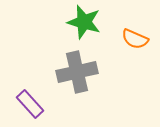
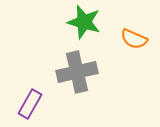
orange semicircle: moved 1 px left
purple rectangle: rotated 72 degrees clockwise
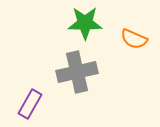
green star: moved 1 px right, 1 px down; rotated 16 degrees counterclockwise
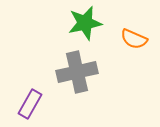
green star: rotated 12 degrees counterclockwise
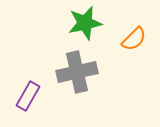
orange semicircle: rotated 68 degrees counterclockwise
purple rectangle: moved 2 px left, 8 px up
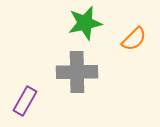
gray cross: rotated 12 degrees clockwise
purple rectangle: moved 3 px left, 5 px down
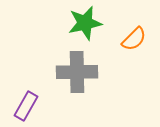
purple rectangle: moved 1 px right, 5 px down
